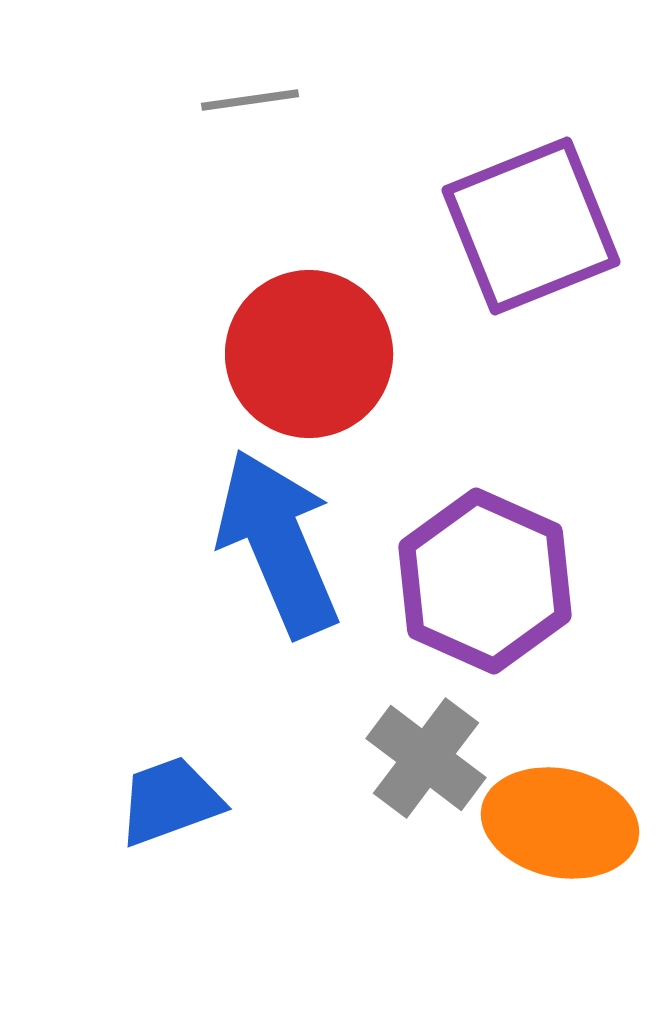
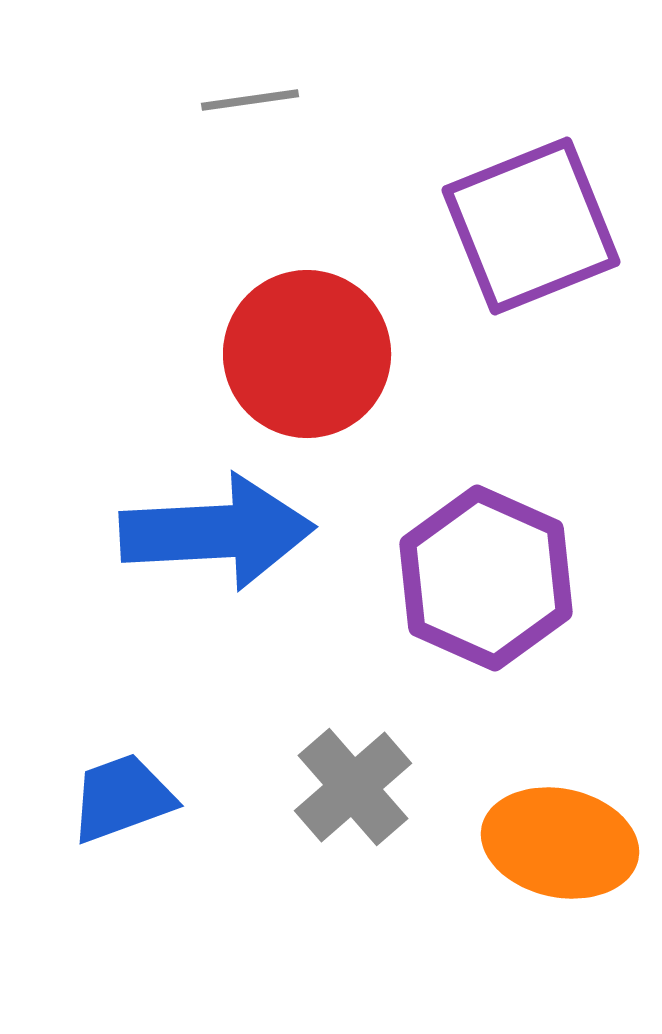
red circle: moved 2 px left
blue arrow: moved 61 px left, 11 px up; rotated 110 degrees clockwise
purple hexagon: moved 1 px right, 3 px up
gray cross: moved 73 px left, 29 px down; rotated 12 degrees clockwise
blue trapezoid: moved 48 px left, 3 px up
orange ellipse: moved 20 px down
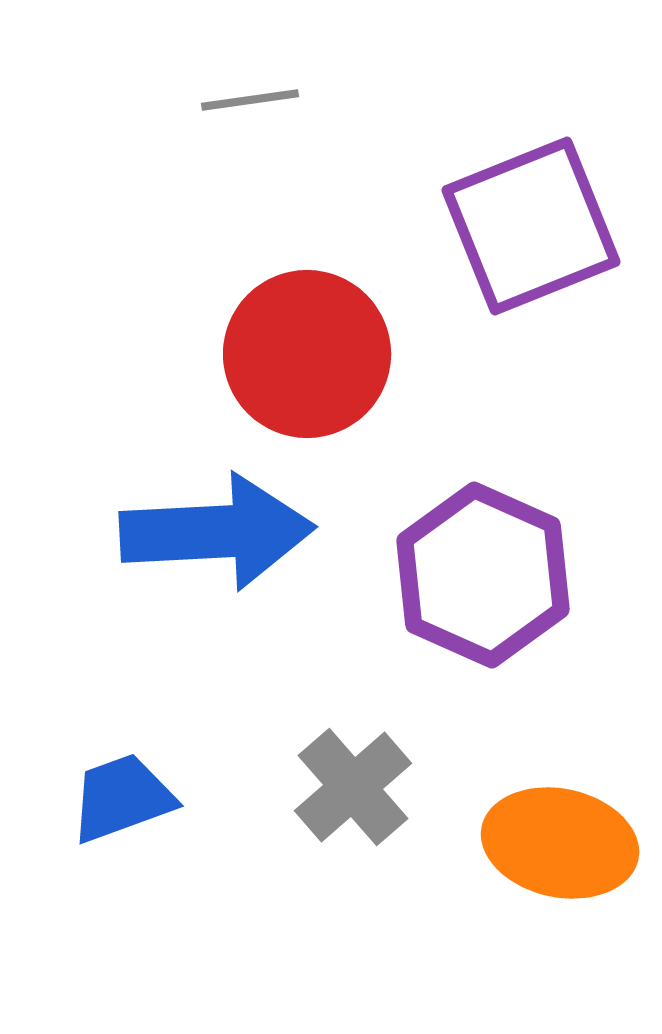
purple hexagon: moved 3 px left, 3 px up
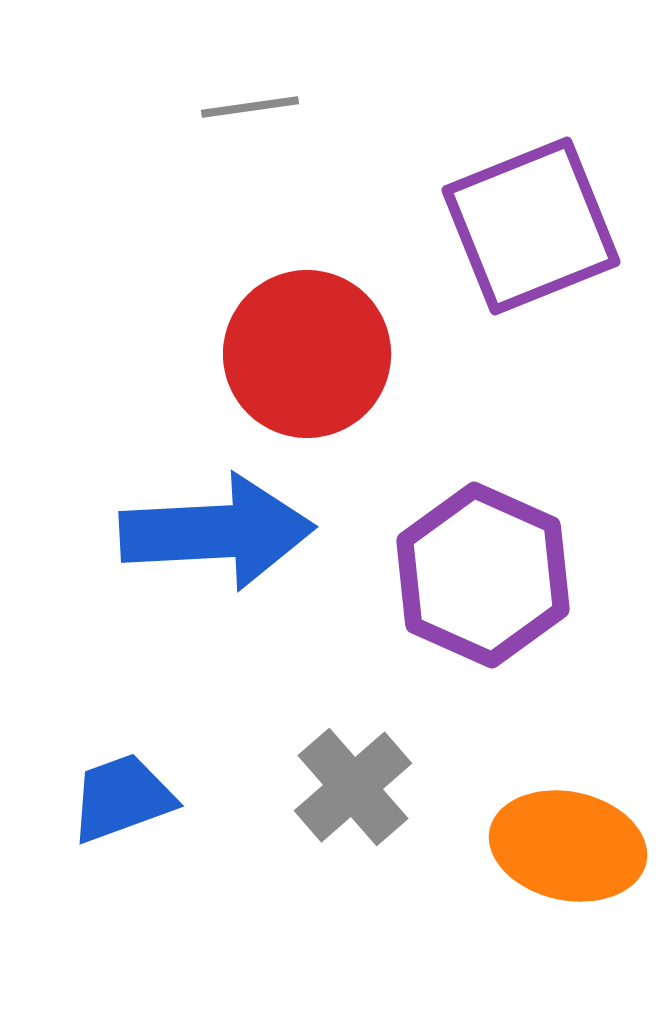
gray line: moved 7 px down
orange ellipse: moved 8 px right, 3 px down
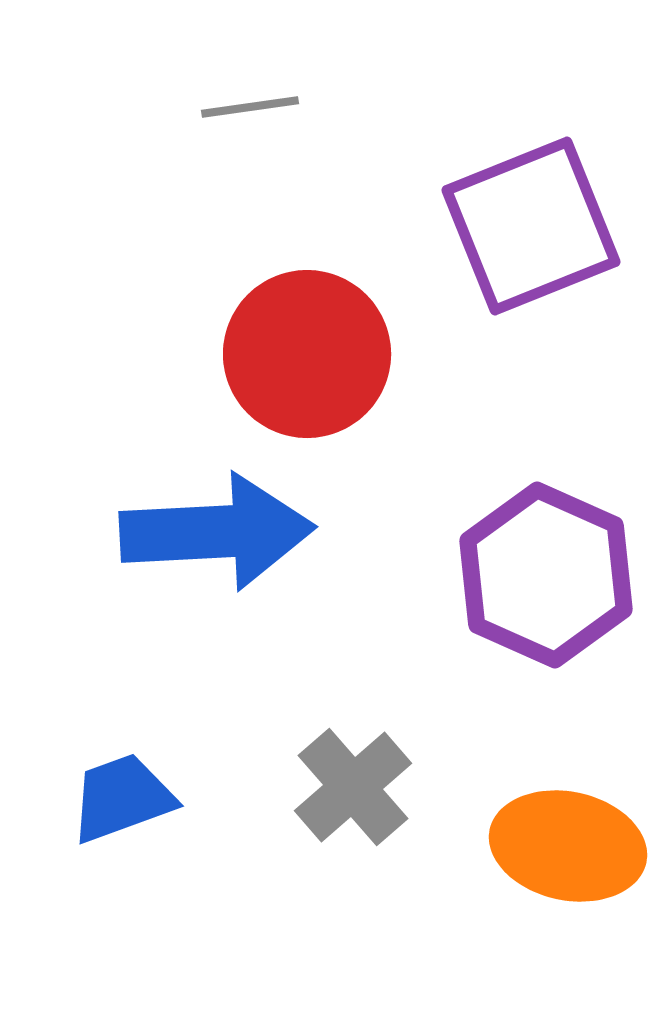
purple hexagon: moved 63 px right
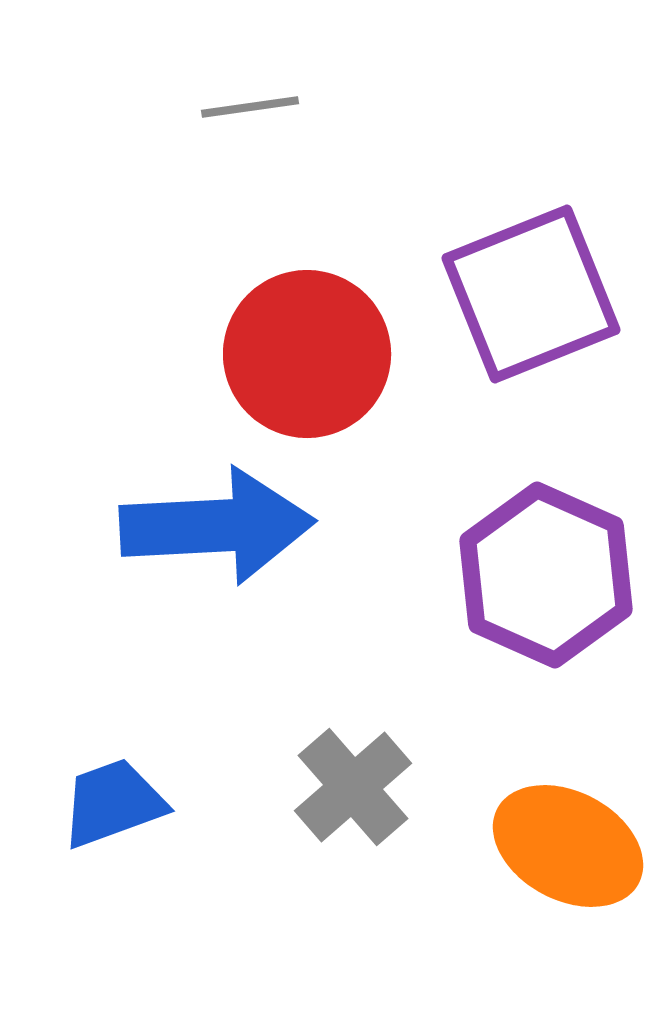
purple square: moved 68 px down
blue arrow: moved 6 px up
blue trapezoid: moved 9 px left, 5 px down
orange ellipse: rotated 16 degrees clockwise
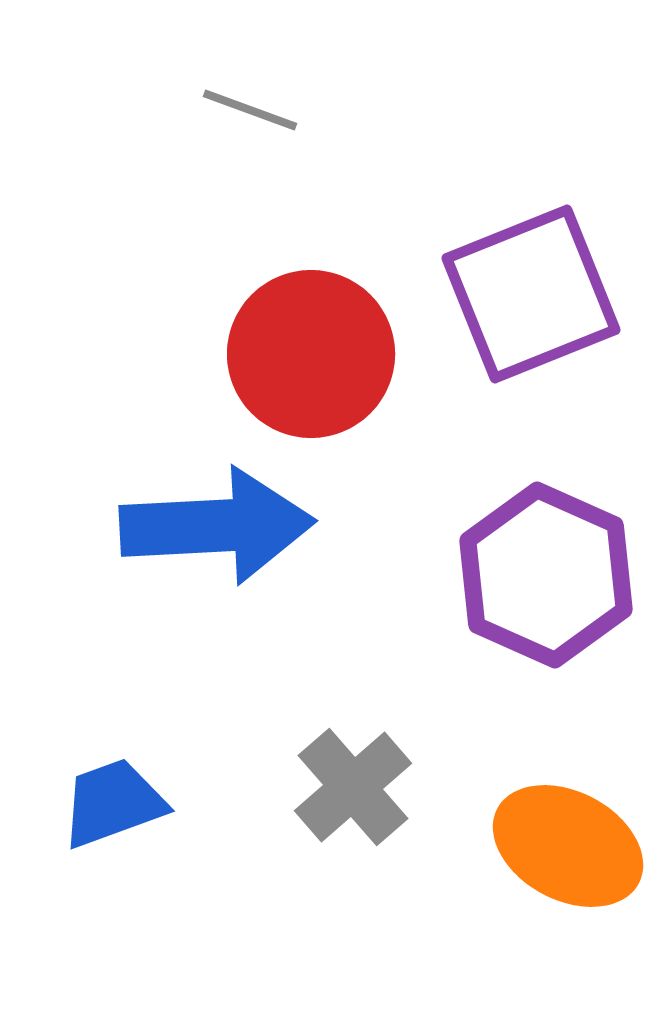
gray line: moved 3 px down; rotated 28 degrees clockwise
red circle: moved 4 px right
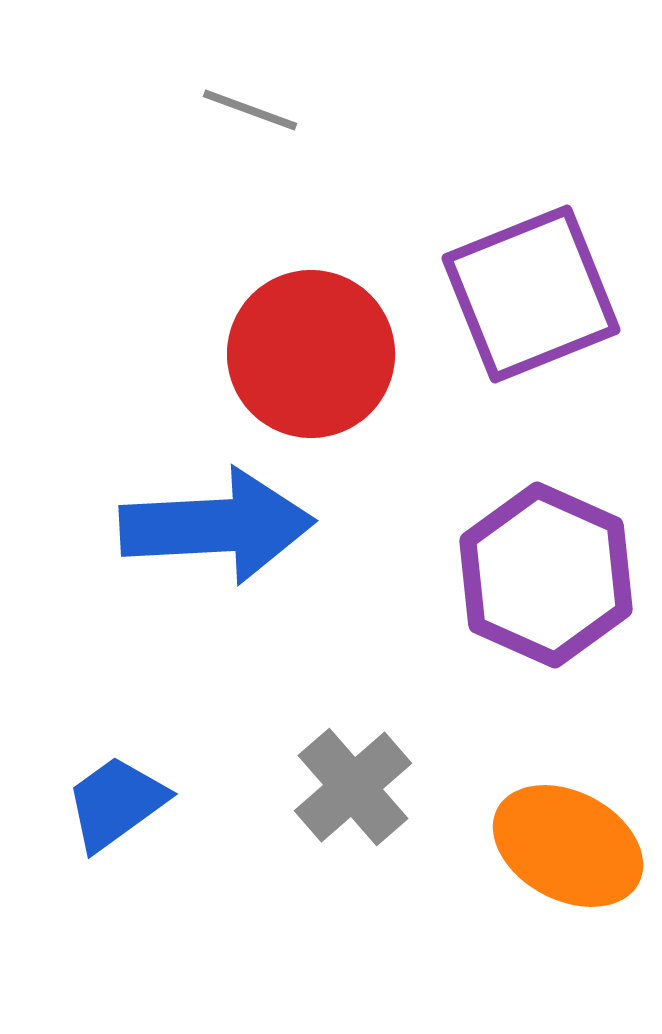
blue trapezoid: moved 3 px right; rotated 16 degrees counterclockwise
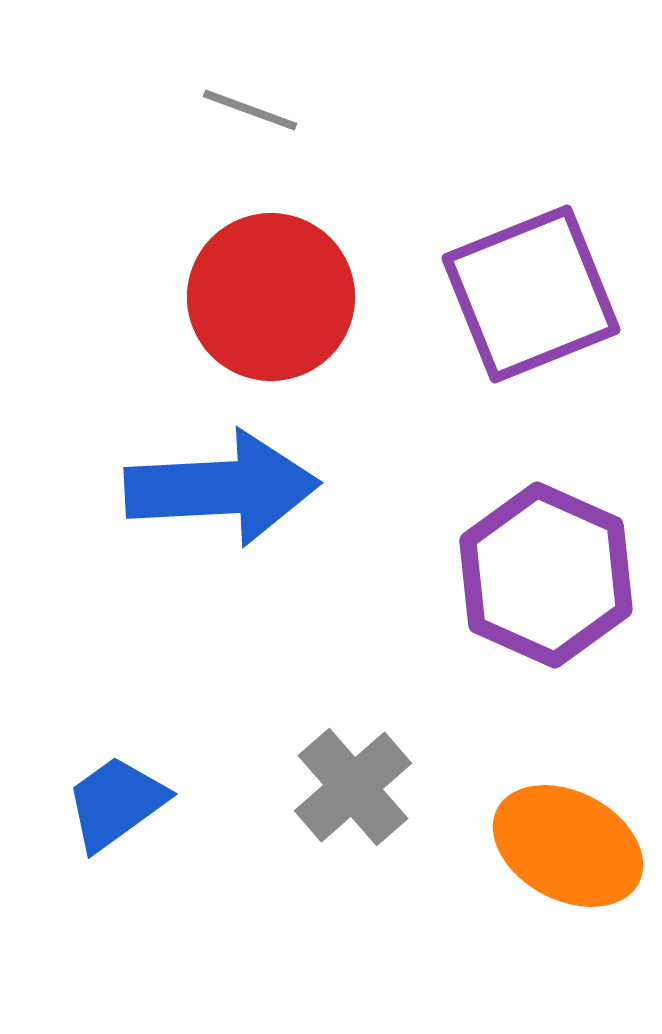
red circle: moved 40 px left, 57 px up
blue arrow: moved 5 px right, 38 px up
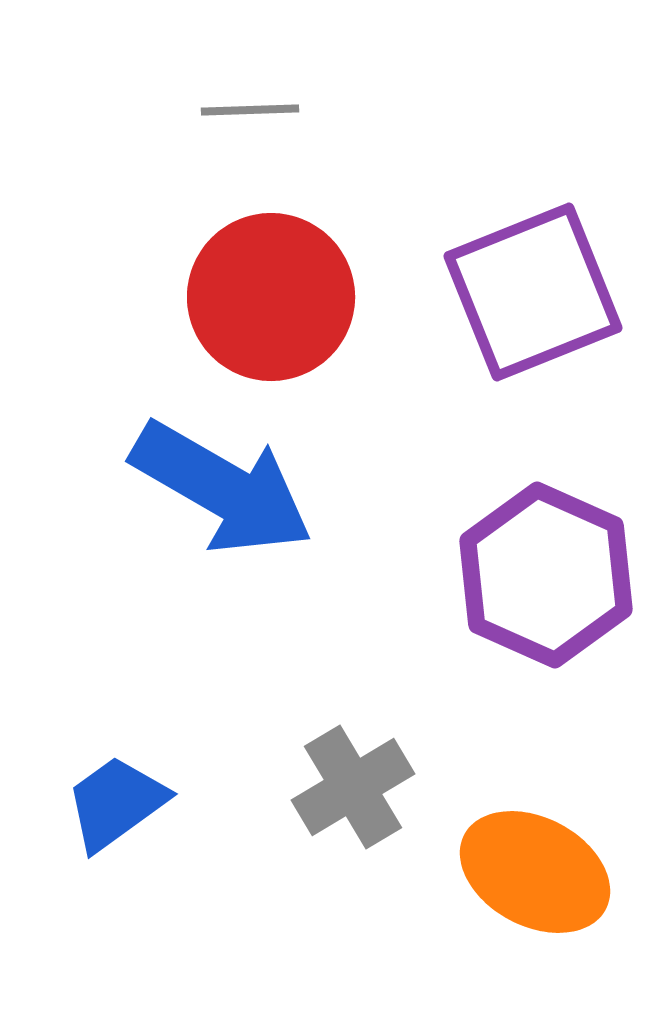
gray line: rotated 22 degrees counterclockwise
purple square: moved 2 px right, 2 px up
blue arrow: rotated 33 degrees clockwise
gray cross: rotated 10 degrees clockwise
orange ellipse: moved 33 px left, 26 px down
